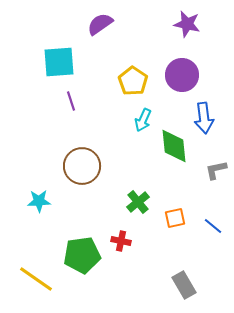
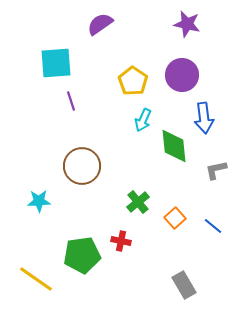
cyan square: moved 3 px left, 1 px down
orange square: rotated 30 degrees counterclockwise
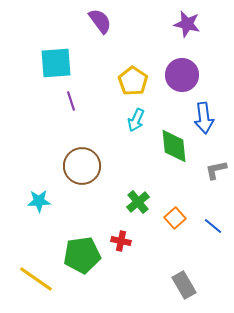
purple semicircle: moved 3 px up; rotated 88 degrees clockwise
cyan arrow: moved 7 px left
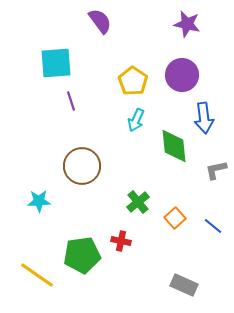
yellow line: moved 1 px right, 4 px up
gray rectangle: rotated 36 degrees counterclockwise
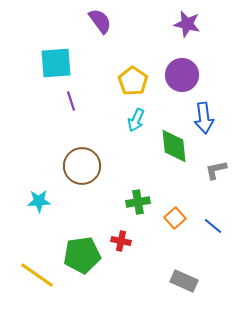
green cross: rotated 30 degrees clockwise
gray rectangle: moved 4 px up
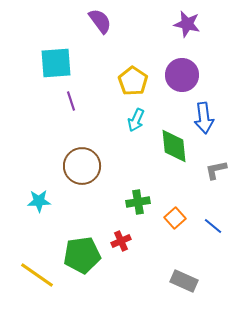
red cross: rotated 36 degrees counterclockwise
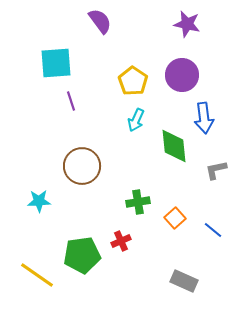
blue line: moved 4 px down
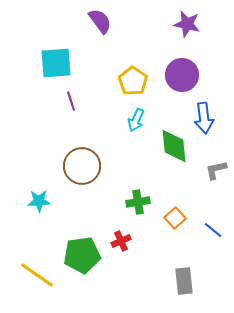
gray rectangle: rotated 60 degrees clockwise
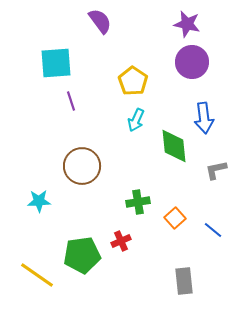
purple circle: moved 10 px right, 13 px up
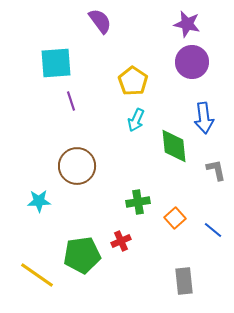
brown circle: moved 5 px left
gray L-shape: rotated 90 degrees clockwise
